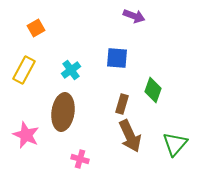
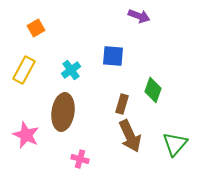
purple arrow: moved 5 px right
blue square: moved 4 px left, 2 px up
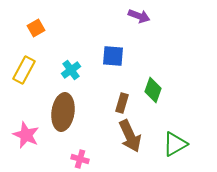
brown rectangle: moved 1 px up
green triangle: rotated 20 degrees clockwise
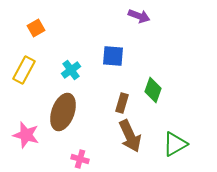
brown ellipse: rotated 12 degrees clockwise
pink star: rotated 8 degrees counterclockwise
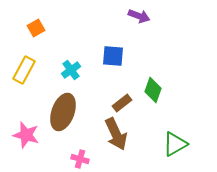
brown rectangle: rotated 36 degrees clockwise
brown arrow: moved 14 px left, 2 px up
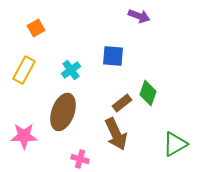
green diamond: moved 5 px left, 3 px down
pink star: moved 2 px left, 1 px down; rotated 16 degrees counterclockwise
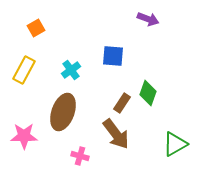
purple arrow: moved 9 px right, 3 px down
brown rectangle: rotated 18 degrees counterclockwise
brown arrow: rotated 12 degrees counterclockwise
pink cross: moved 3 px up
